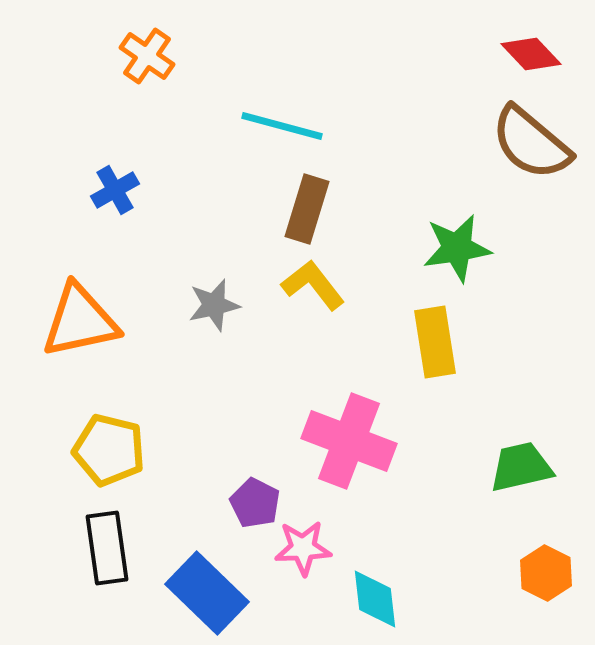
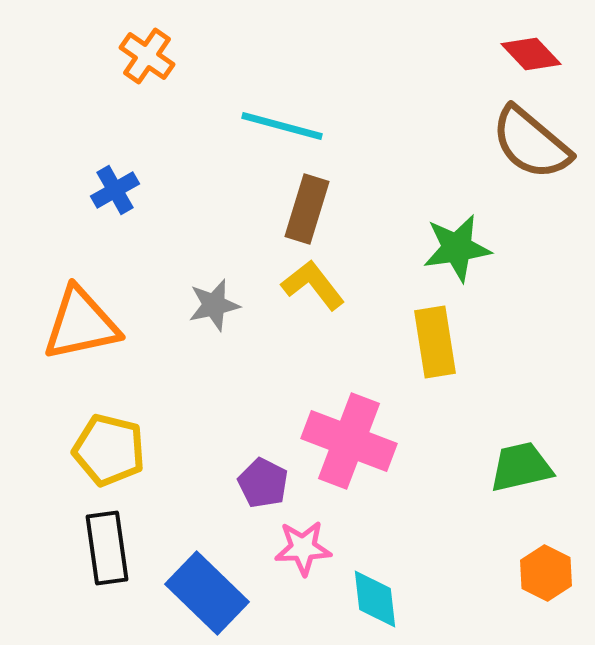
orange triangle: moved 1 px right, 3 px down
purple pentagon: moved 8 px right, 20 px up
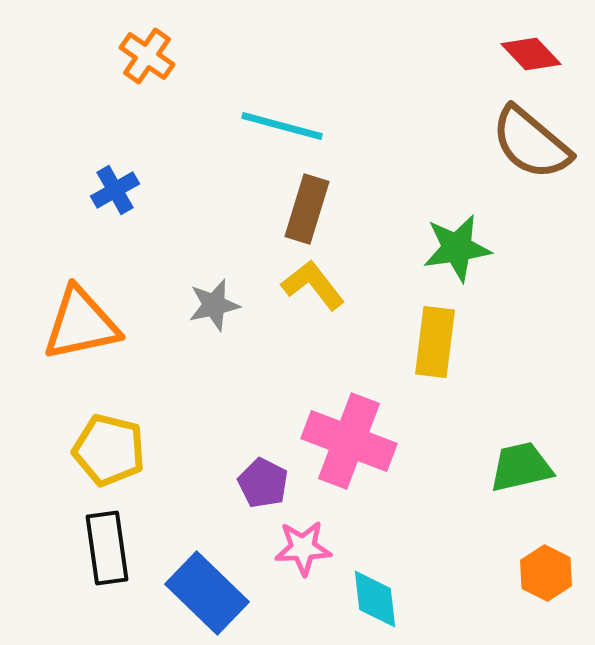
yellow rectangle: rotated 16 degrees clockwise
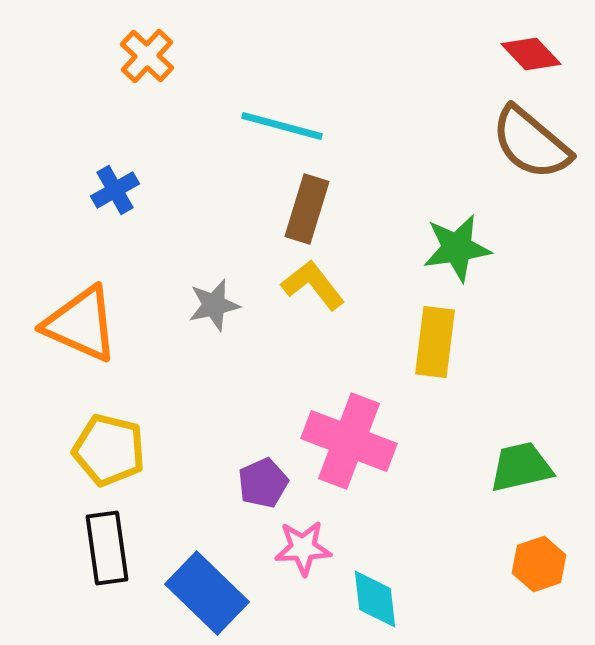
orange cross: rotated 8 degrees clockwise
orange triangle: rotated 36 degrees clockwise
purple pentagon: rotated 21 degrees clockwise
orange hexagon: moved 7 px left, 9 px up; rotated 14 degrees clockwise
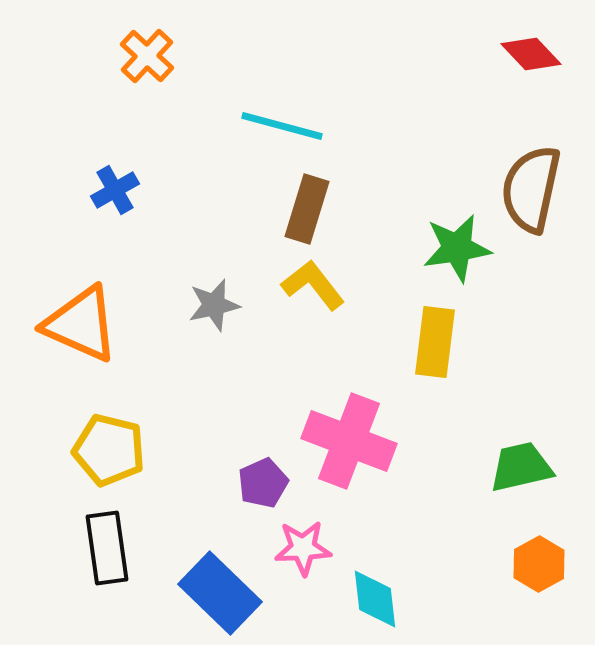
brown semicircle: moved 46 px down; rotated 62 degrees clockwise
orange hexagon: rotated 10 degrees counterclockwise
blue rectangle: moved 13 px right
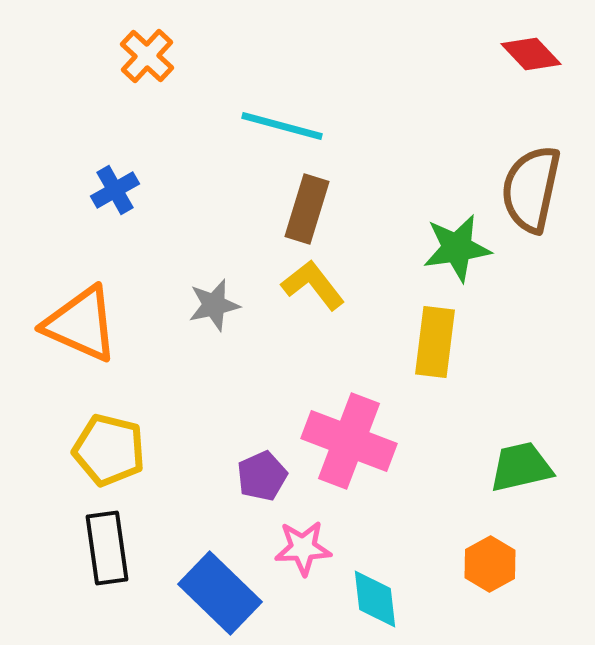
purple pentagon: moved 1 px left, 7 px up
orange hexagon: moved 49 px left
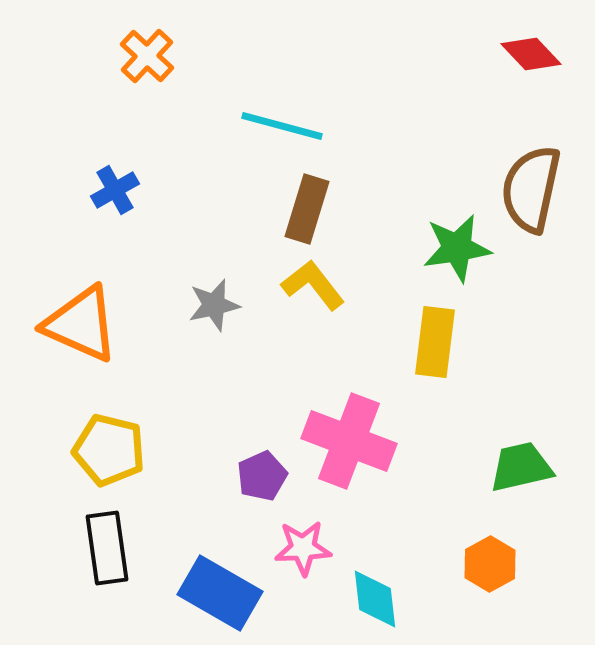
blue rectangle: rotated 14 degrees counterclockwise
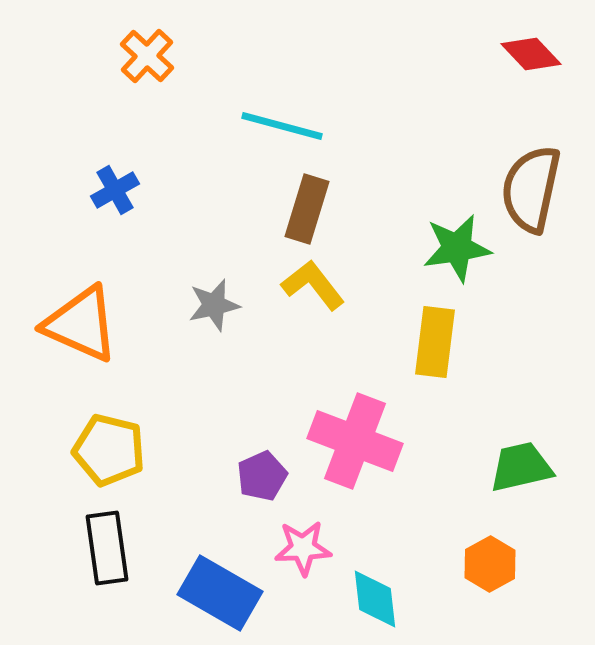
pink cross: moved 6 px right
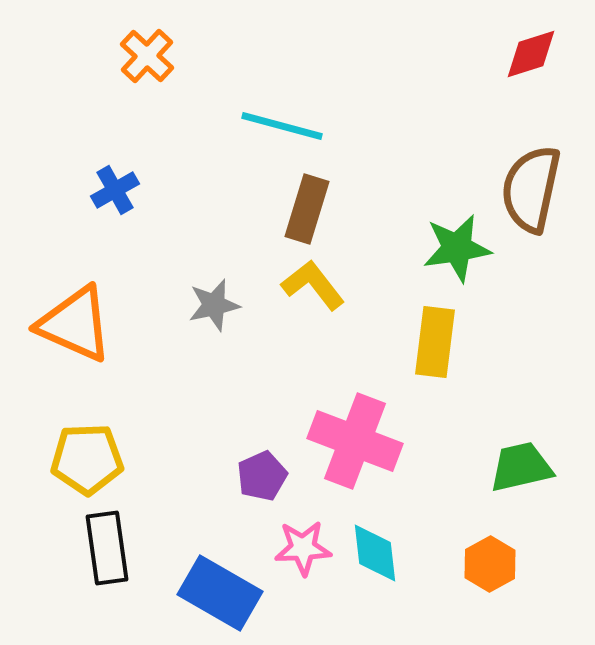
red diamond: rotated 64 degrees counterclockwise
orange triangle: moved 6 px left
yellow pentagon: moved 22 px left, 9 px down; rotated 16 degrees counterclockwise
cyan diamond: moved 46 px up
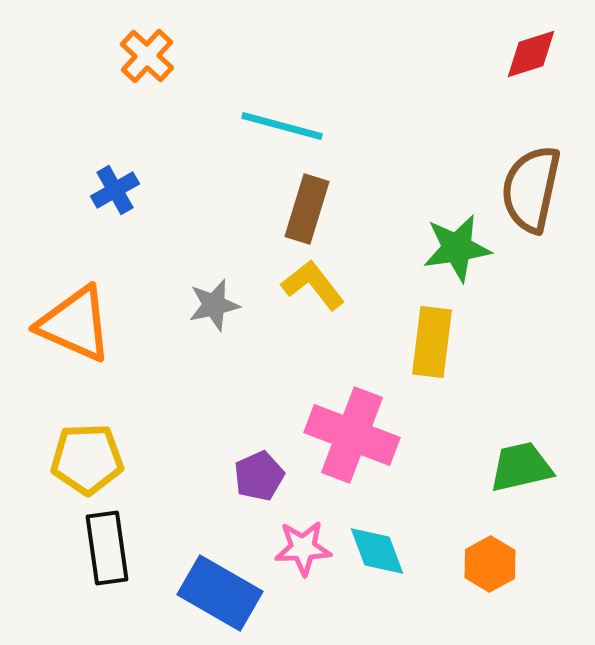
yellow rectangle: moved 3 px left
pink cross: moved 3 px left, 6 px up
purple pentagon: moved 3 px left
cyan diamond: moved 2 px right, 2 px up; rotated 14 degrees counterclockwise
